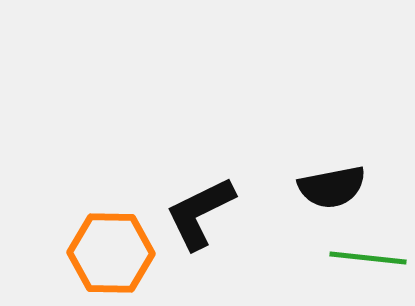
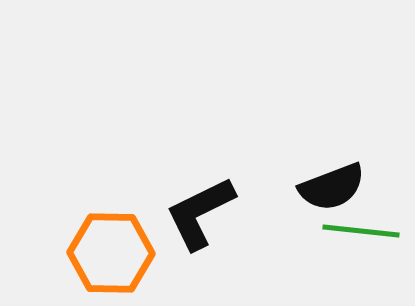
black semicircle: rotated 10 degrees counterclockwise
green line: moved 7 px left, 27 px up
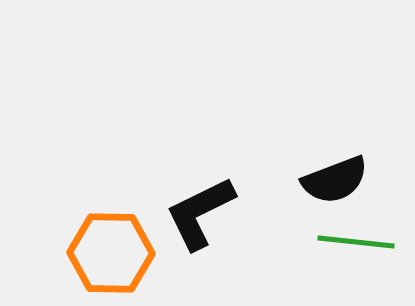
black semicircle: moved 3 px right, 7 px up
green line: moved 5 px left, 11 px down
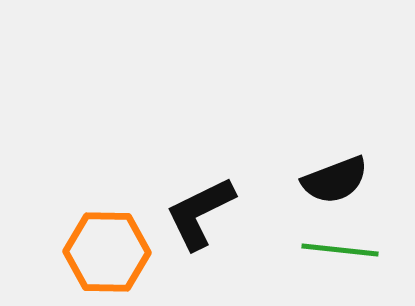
green line: moved 16 px left, 8 px down
orange hexagon: moved 4 px left, 1 px up
